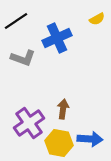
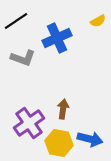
yellow semicircle: moved 1 px right, 2 px down
blue arrow: rotated 10 degrees clockwise
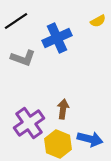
yellow hexagon: moved 1 px left, 1 px down; rotated 12 degrees clockwise
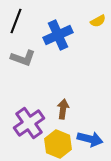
black line: rotated 35 degrees counterclockwise
blue cross: moved 1 px right, 3 px up
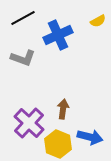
black line: moved 7 px right, 3 px up; rotated 40 degrees clockwise
purple cross: rotated 12 degrees counterclockwise
blue arrow: moved 2 px up
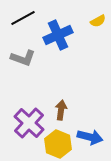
brown arrow: moved 2 px left, 1 px down
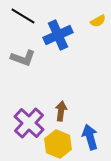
black line: moved 2 px up; rotated 60 degrees clockwise
brown arrow: moved 1 px down
blue arrow: rotated 120 degrees counterclockwise
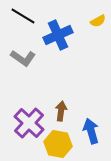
gray L-shape: rotated 15 degrees clockwise
blue arrow: moved 1 px right, 6 px up
yellow hexagon: rotated 12 degrees counterclockwise
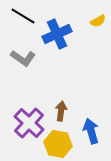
blue cross: moved 1 px left, 1 px up
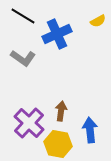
blue arrow: moved 1 px left, 1 px up; rotated 10 degrees clockwise
